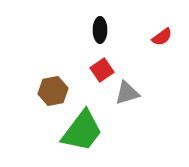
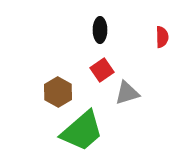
red semicircle: rotated 55 degrees counterclockwise
brown hexagon: moved 5 px right, 1 px down; rotated 20 degrees counterclockwise
green trapezoid: rotated 12 degrees clockwise
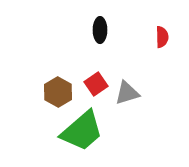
red square: moved 6 px left, 14 px down
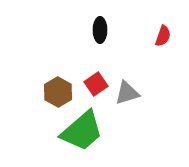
red semicircle: moved 1 px right, 1 px up; rotated 20 degrees clockwise
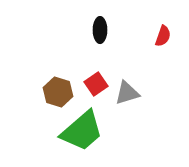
brown hexagon: rotated 12 degrees counterclockwise
